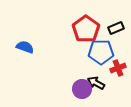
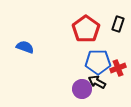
black rectangle: moved 2 px right, 4 px up; rotated 49 degrees counterclockwise
blue pentagon: moved 3 px left, 10 px down
black arrow: moved 1 px right, 1 px up
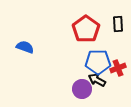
black rectangle: rotated 21 degrees counterclockwise
black arrow: moved 2 px up
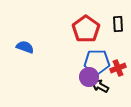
blue pentagon: moved 1 px left
black arrow: moved 3 px right, 6 px down
purple circle: moved 7 px right, 12 px up
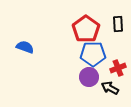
blue pentagon: moved 4 px left, 8 px up
black arrow: moved 10 px right, 2 px down
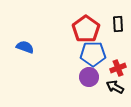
black arrow: moved 5 px right, 1 px up
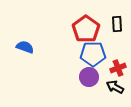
black rectangle: moved 1 px left
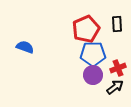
red pentagon: rotated 12 degrees clockwise
purple circle: moved 4 px right, 2 px up
black arrow: rotated 114 degrees clockwise
